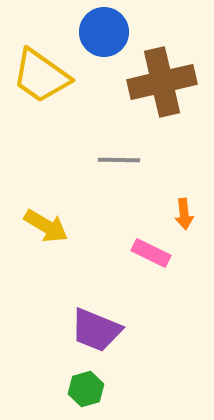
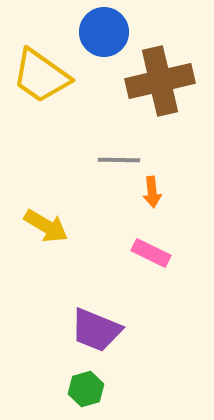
brown cross: moved 2 px left, 1 px up
orange arrow: moved 32 px left, 22 px up
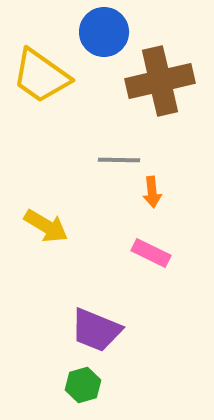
green hexagon: moved 3 px left, 4 px up
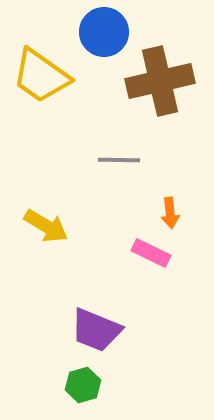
orange arrow: moved 18 px right, 21 px down
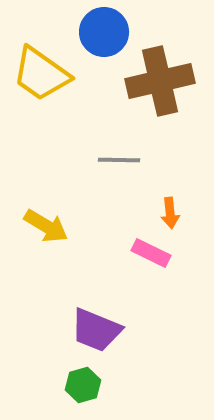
yellow trapezoid: moved 2 px up
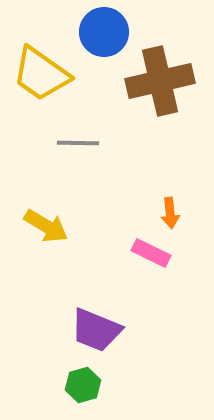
gray line: moved 41 px left, 17 px up
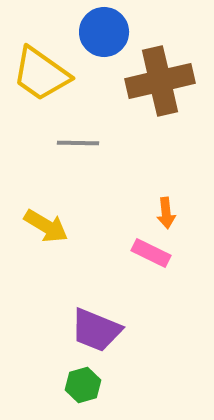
orange arrow: moved 4 px left
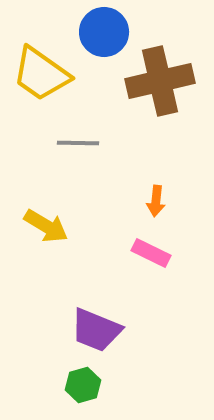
orange arrow: moved 10 px left, 12 px up; rotated 12 degrees clockwise
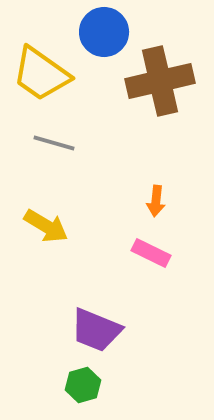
gray line: moved 24 px left; rotated 15 degrees clockwise
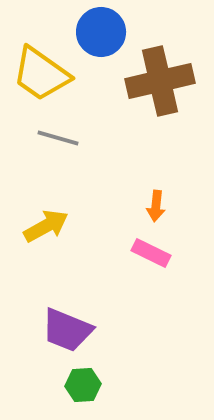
blue circle: moved 3 px left
gray line: moved 4 px right, 5 px up
orange arrow: moved 5 px down
yellow arrow: rotated 60 degrees counterclockwise
purple trapezoid: moved 29 px left
green hexagon: rotated 12 degrees clockwise
